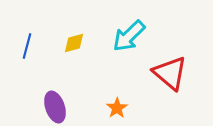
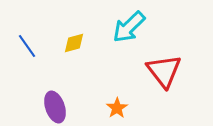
cyan arrow: moved 9 px up
blue line: rotated 50 degrees counterclockwise
red triangle: moved 6 px left, 2 px up; rotated 12 degrees clockwise
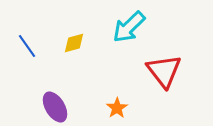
purple ellipse: rotated 12 degrees counterclockwise
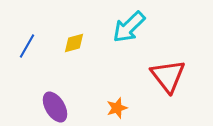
blue line: rotated 65 degrees clockwise
red triangle: moved 4 px right, 5 px down
orange star: rotated 15 degrees clockwise
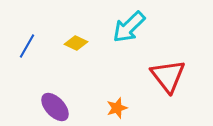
yellow diamond: moved 2 px right; rotated 40 degrees clockwise
purple ellipse: rotated 12 degrees counterclockwise
